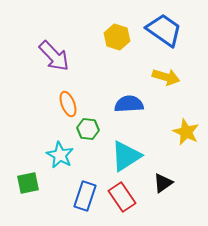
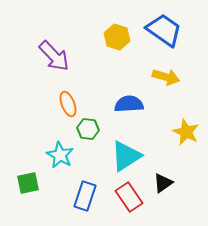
red rectangle: moved 7 px right
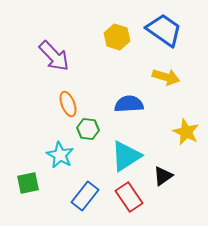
black triangle: moved 7 px up
blue rectangle: rotated 20 degrees clockwise
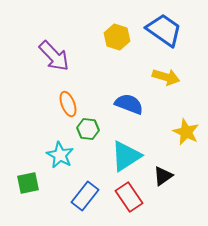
blue semicircle: rotated 24 degrees clockwise
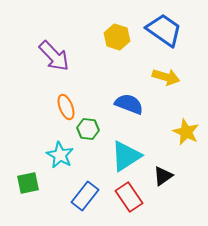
orange ellipse: moved 2 px left, 3 px down
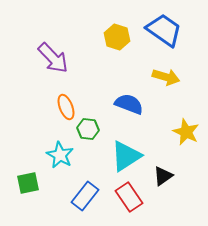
purple arrow: moved 1 px left, 2 px down
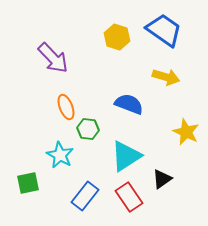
black triangle: moved 1 px left, 3 px down
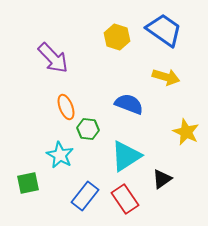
red rectangle: moved 4 px left, 2 px down
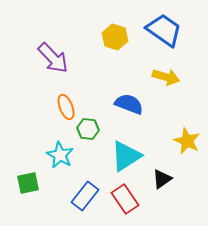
yellow hexagon: moved 2 px left
yellow star: moved 1 px right, 9 px down
